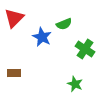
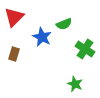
red triangle: moved 1 px up
brown rectangle: moved 19 px up; rotated 72 degrees counterclockwise
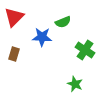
green semicircle: moved 1 px left, 2 px up
blue star: rotated 24 degrees counterclockwise
green cross: moved 1 px down
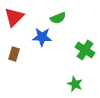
green semicircle: moved 5 px left, 4 px up
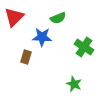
green cross: moved 1 px left, 3 px up
brown rectangle: moved 12 px right, 3 px down
green star: moved 1 px left
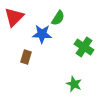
green semicircle: rotated 35 degrees counterclockwise
blue star: moved 3 px up
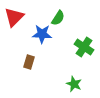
brown rectangle: moved 3 px right, 5 px down
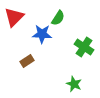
brown rectangle: moved 2 px left, 1 px up; rotated 40 degrees clockwise
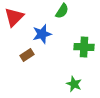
green semicircle: moved 4 px right, 7 px up
blue star: rotated 18 degrees counterclockwise
green cross: rotated 30 degrees counterclockwise
brown rectangle: moved 6 px up
